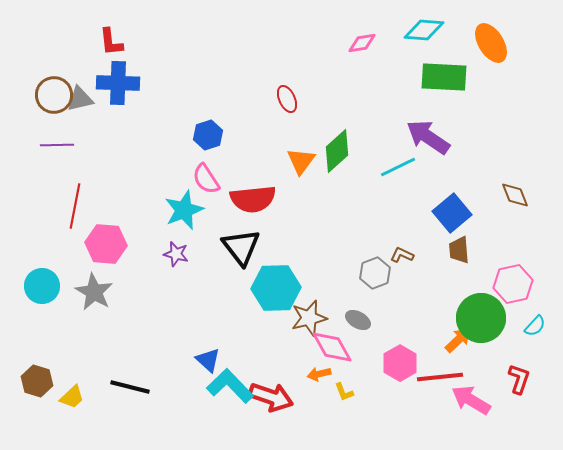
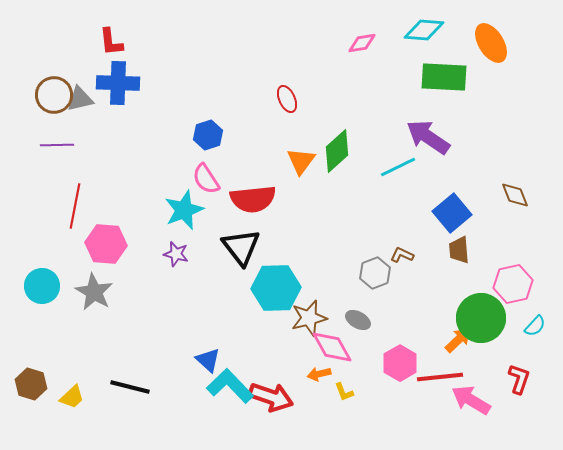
brown hexagon at (37, 381): moved 6 px left, 3 px down
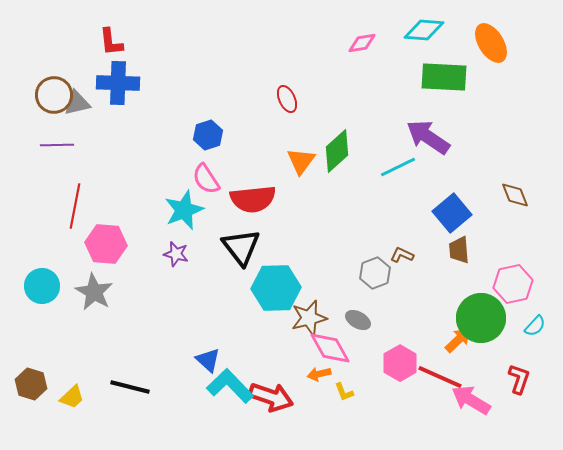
gray triangle at (80, 99): moved 3 px left, 4 px down
pink diamond at (332, 347): moved 2 px left, 1 px down
red line at (440, 377): rotated 30 degrees clockwise
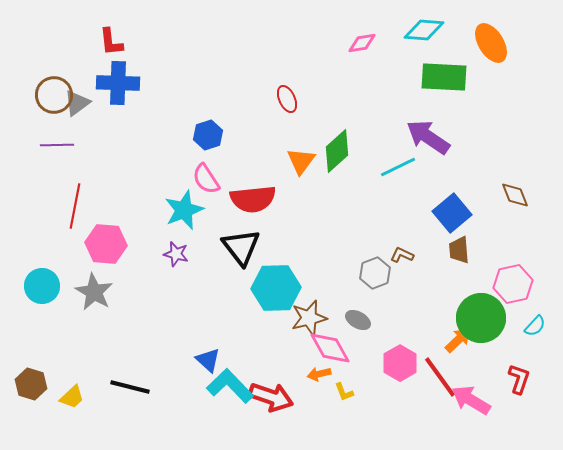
gray triangle at (77, 103): rotated 24 degrees counterclockwise
red line at (440, 377): rotated 30 degrees clockwise
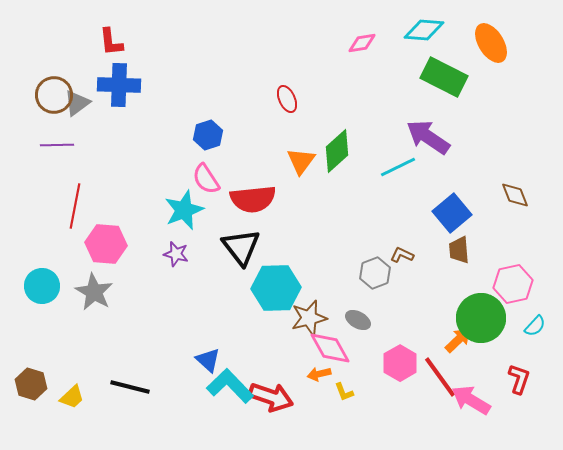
green rectangle at (444, 77): rotated 24 degrees clockwise
blue cross at (118, 83): moved 1 px right, 2 px down
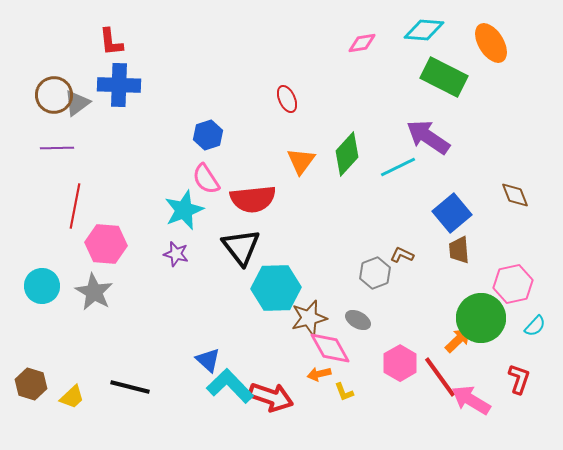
purple line at (57, 145): moved 3 px down
green diamond at (337, 151): moved 10 px right, 3 px down; rotated 6 degrees counterclockwise
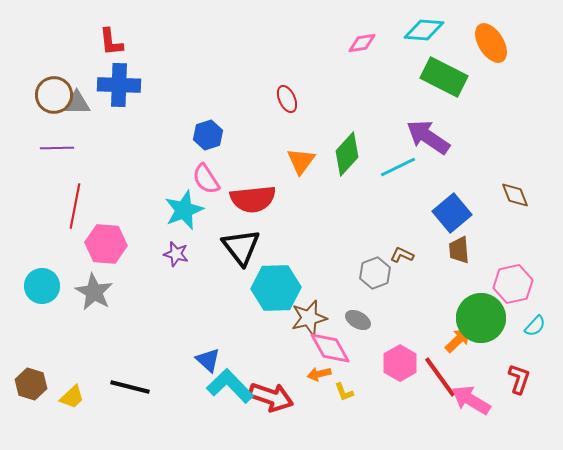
gray triangle at (77, 103): rotated 36 degrees clockwise
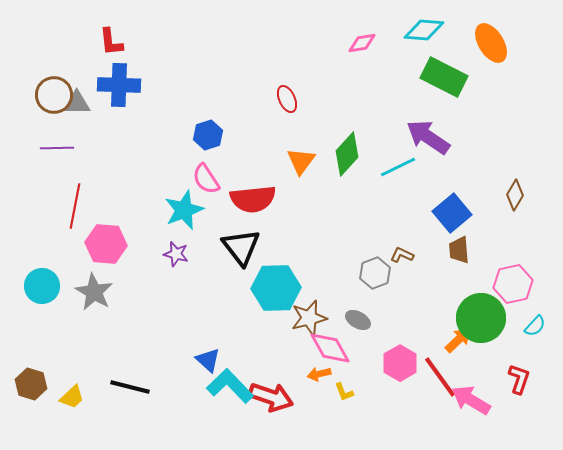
brown diamond at (515, 195): rotated 52 degrees clockwise
